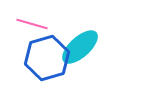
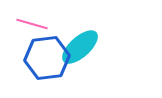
blue hexagon: rotated 9 degrees clockwise
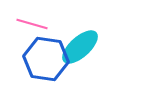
blue hexagon: moved 1 px left, 1 px down; rotated 15 degrees clockwise
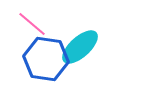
pink line: rotated 24 degrees clockwise
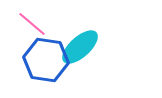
blue hexagon: moved 1 px down
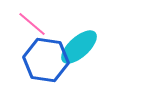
cyan ellipse: moved 1 px left
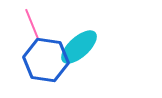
pink line: rotated 28 degrees clockwise
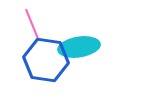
cyan ellipse: rotated 33 degrees clockwise
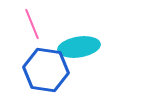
blue hexagon: moved 10 px down
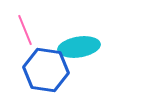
pink line: moved 7 px left, 6 px down
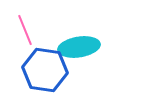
blue hexagon: moved 1 px left
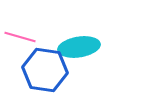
pink line: moved 5 px left, 7 px down; rotated 52 degrees counterclockwise
